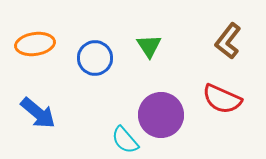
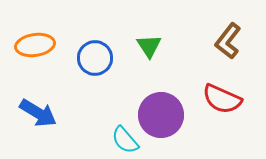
orange ellipse: moved 1 px down
blue arrow: rotated 9 degrees counterclockwise
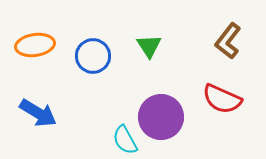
blue circle: moved 2 px left, 2 px up
purple circle: moved 2 px down
cyan semicircle: rotated 12 degrees clockwise
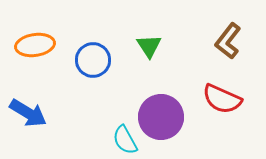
blue circle: moved 4 px down
blue arrow: moved 10 px left
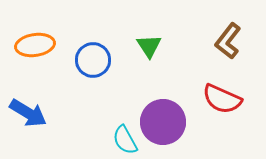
purple circle: moved 2 px right, 5 px down
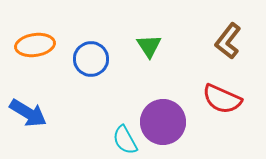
blue circle: moved 2 px left, 1 px up
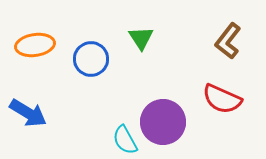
green triangle: moved 8 px left, 8 px up
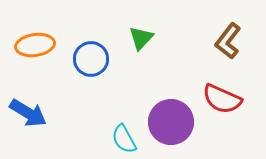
green triangle: rotated 16 degrees clockwise
purple circle: moved 8 px right
cyan semicircle: moved 1 px left, 1 px up
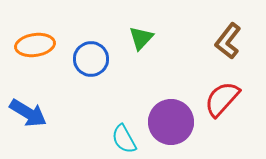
red semicircle: rotated 108 degrees clockwise
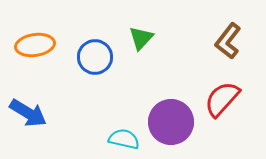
blue circle: moved 4 px right, 2 px up
cyan semicircle: rotated 132 degrees clockwise
